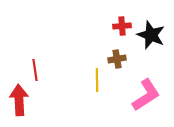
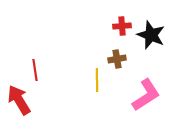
red arrow: rotated 28 degrees counterclockwise
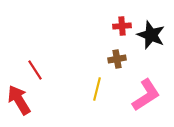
red line: rotated 25 degrees counterclockwise
yellow line: moved 9 px down; rotated 15 degrees clockwise
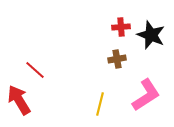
red cross: moved 1 px left, 1 px down
red line: rotated 15 degrees counterclockwise
yellow line: moved 3 px right, 15 px down
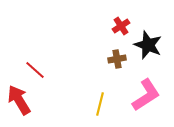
red cross: moved 1 px up; rotated 30 degrees counterclockwise
black star: moved 3 px left, 10 px down
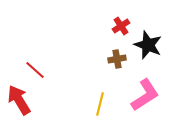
pink L-shape: moved 1 px left
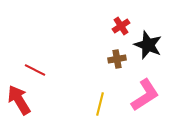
red line: rotated 15 degrees counterclockwise
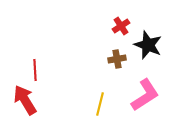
red line: rotated 60 degrees clockwise
red arrow: moved 6 px right
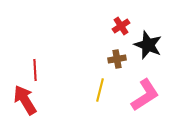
yellow line: moved 14 px up
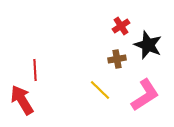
yellow line: rotated 60 degrees counterclockwise
red arrow: moved 3 px left
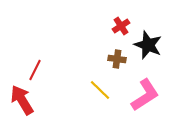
brown cross: rotated 18 degrees clockwise
red line: rotated 30 degrees clockwise
